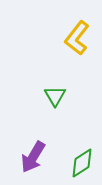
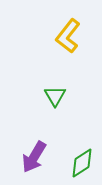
yellow L-shape: moved 9 px left, 2 px up
purple arrow: moved 1 px right
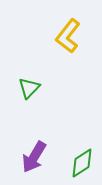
green triangle: moved 26 px left, 8 px up; rotated 15 degrees clockwise
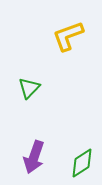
yellow L-shape: rotated 32 degrees clockwise
purple arrow: rotated 12 degrees counterclockwise
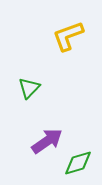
purple arrow: moved 13 px right, 16 px up; rotated 144 degrees counterclockwise
green diamond: moved 4 px left; rotated 16 degrees clockwise
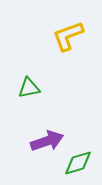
green triangle: rotated 35 degrees clockwise
purple arrow: rotated 16 degrees clockwise
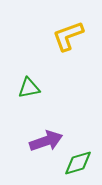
purple arrow: moved 1 px left
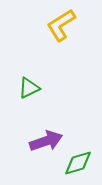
yellow L-shape: moved 7 px left, 11 px up; rotated 12 degrees counterclockwise
green triangle: rotated 15 degrees counterclockwise
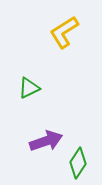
yellow L-shape: moved 3 px right, 7 px down
green diamond: rotated 40 degrees counterclockwise
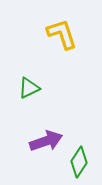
yellow L-shape: moved 2 px left, 2 px down; rotated 104 degrees clockwise
green diamond: moved 1 px right, 1 px up
